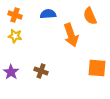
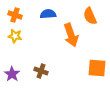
purple star: moved 1 px right, 2 px down
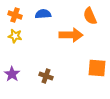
blue semicircle: moved 5 px left
orange arrow: rotated 70 degrees counterclockwise
brown cross: moved 5 px right, 5 px down
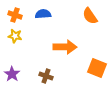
orange semicircle: rotated 12 degrees counterclockwise
orange arrow: moved 6 px left, 12 px down
orange square: rotated 18 degrees clockwise
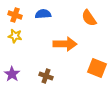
orange semicircle: moved 1 px left, 2 px down
orange arrow: moved 3 px up
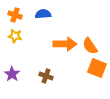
orange semicircle: moved 1 px right, 28 px down
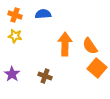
orange arrow: rotated 90 degrees counterclockwise
orange square: rotated 18 degrees clockwise
brown cross: moved 1 px left
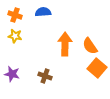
blue semicircle: moved 2 px up
purple star: rotated 21 degrees counterclockwise
